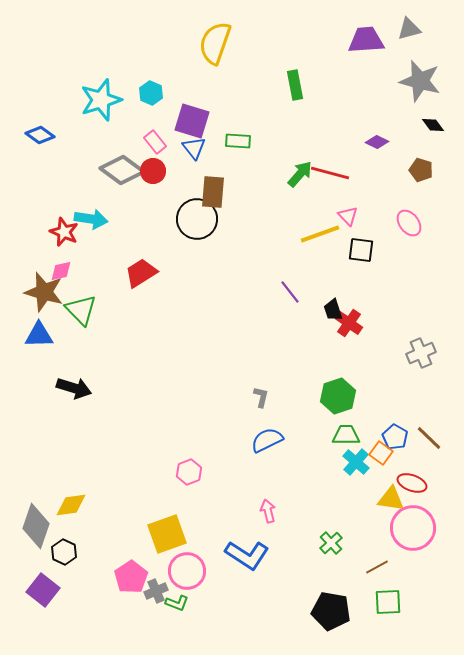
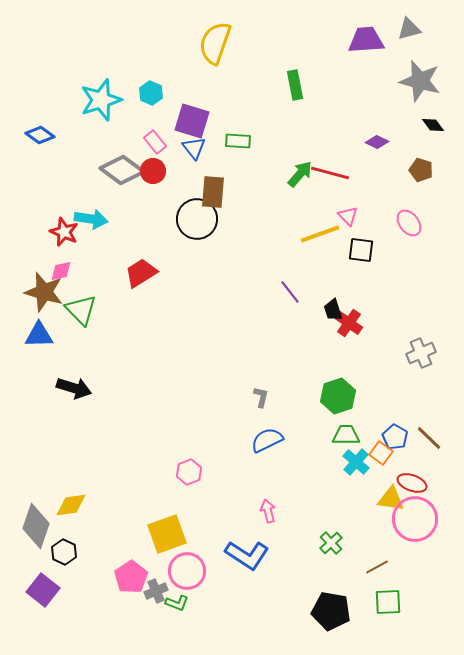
pink circle at (413, 528): moved 2 px right, 9 px up
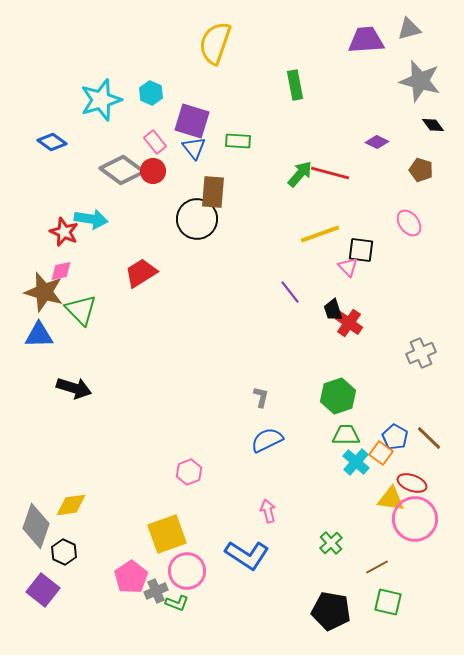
blue diamond at (40, 135): moved 12 px right, 7 px down
pink triangle at (348, 216): moved 51 px down
green square at (388, 602): rotated 16 degrees clockwise
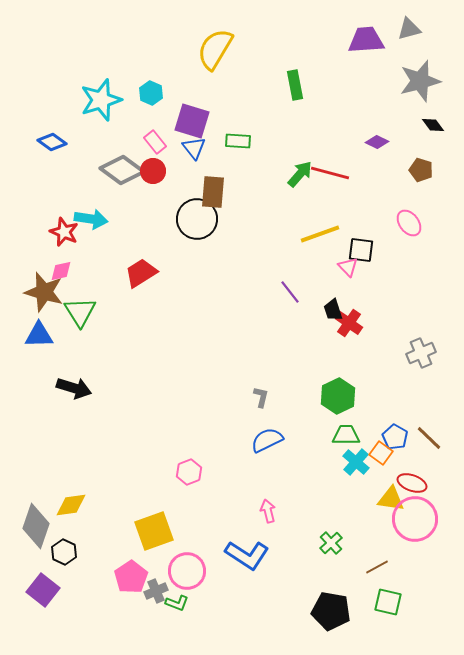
yellow semicircle at (215, 43): moved 6 px down; rotated 12 degrees clockwise
gray star at (420, 81): rotated 30 degrees counterclockwise
green triangle at (81, 310): moved 1 px left, 2 px down; rotated 12 degrees clockwise
green hexagon at (338, 396): rotated 8 degrees counterclockwise
yellow square at (167, 534): moved 13 px left, 3 px up
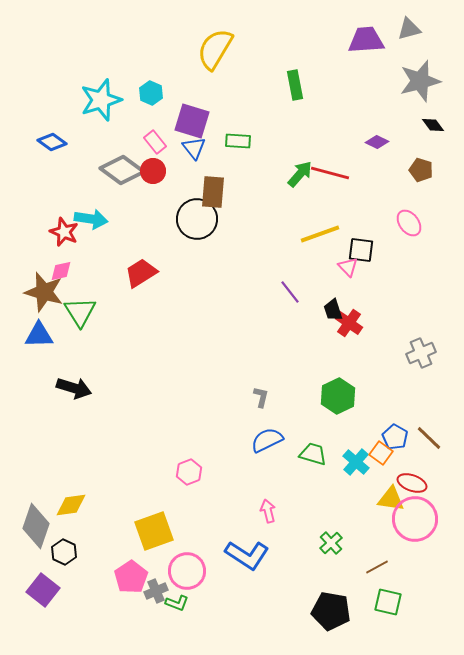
green trapezoid at (346, 435): moved 33 px left, 19 px down; rotated 16 degrees clockwise
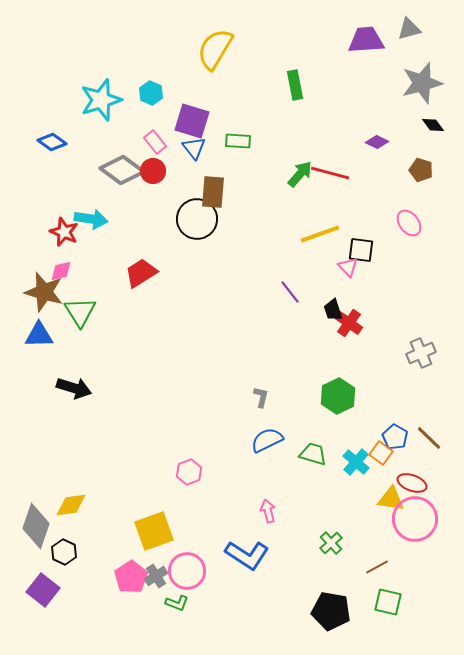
gray star at (420, 81): moved 2 px right, 2 px down
gray cross at (156, 591): moved 15 px up; rotated 10 degrees counterclockwise
